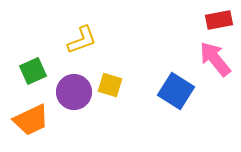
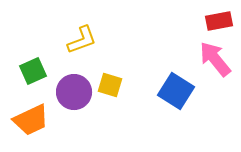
red rectangle: moved 1 px down
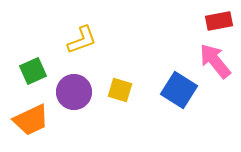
pink arrow: moved 2 px down
yellow square: moved 10 px right, 5 px down
blue square: moved 3 px right, 1 px up
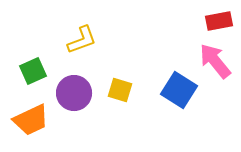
purple circle: moved 1 px down
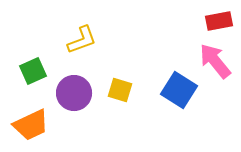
orange trapezoid: moved 5 px down
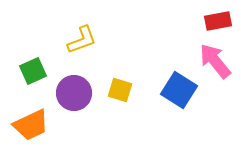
red rectangle: moved 1 px left
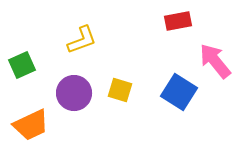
red rectangle: moved 40 px left
green square: moved 11 px left, 6 px up
blue square: moved 2 px down
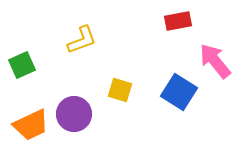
purple circle: moved 21 px down
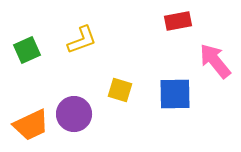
green square: moved 5 px right, 15 px up
blue square: moved 4 px left, 2 px down; rotated 33 degrees counterclockwise
